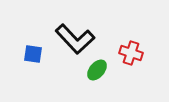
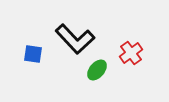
red cross: rotated 35 degrees clockwise
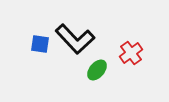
blue square: moved 7 px right, 10 px up
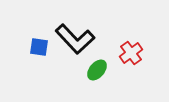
blue square: moved 1 px left, 3 px down
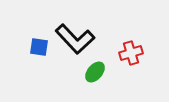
red cross: rotated 20 degrees clockwise
green ellipse: moved 2 px left, 2 px down
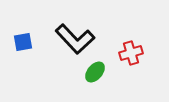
blue square: moved 16 px left, 5 px up; rotated 18 degrees counterclockwise
